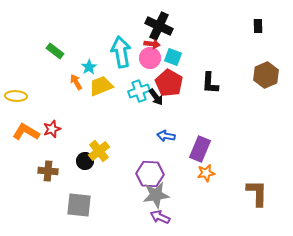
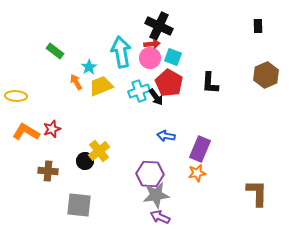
red arrow: rotated 14 degrees counterclockwise
orange star: moved 9 px left
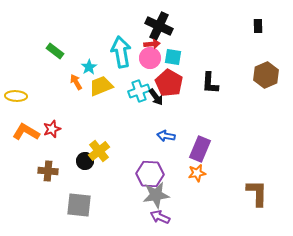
cyan square: rotated 12 degrees counterclockwise
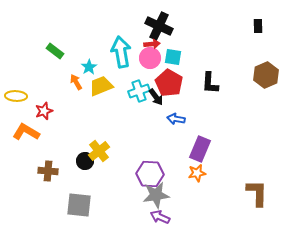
red star: moved 8 px left, 18 px up
blue arrow: moved 10 px right, 17 px up
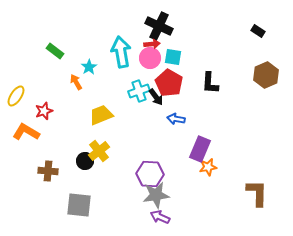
black rectangle: moved 5 px down; rotated 56 degrees counterclockwise
yellow trapezoid: moved 29 px down
yellow ellipse: rotated 60 degrees counterclockwise
orange star: moved 11 px right, 6 px up
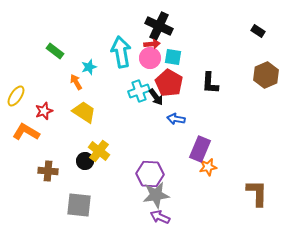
cyan star: rotated 14 degrees clockwise
yellow trapezoid: moved 17 px left, 3 px up; rotated 55 degrees clockwise
yellow cross: rotated 15 degrees counterclockwise
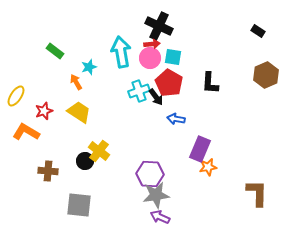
yellow trapezoid: moved 5 px left
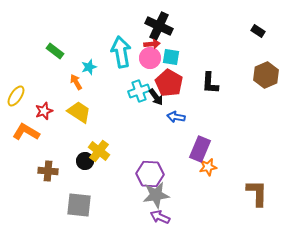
cyan square: moved 2 px left
blue arrow: moved 2 px up
